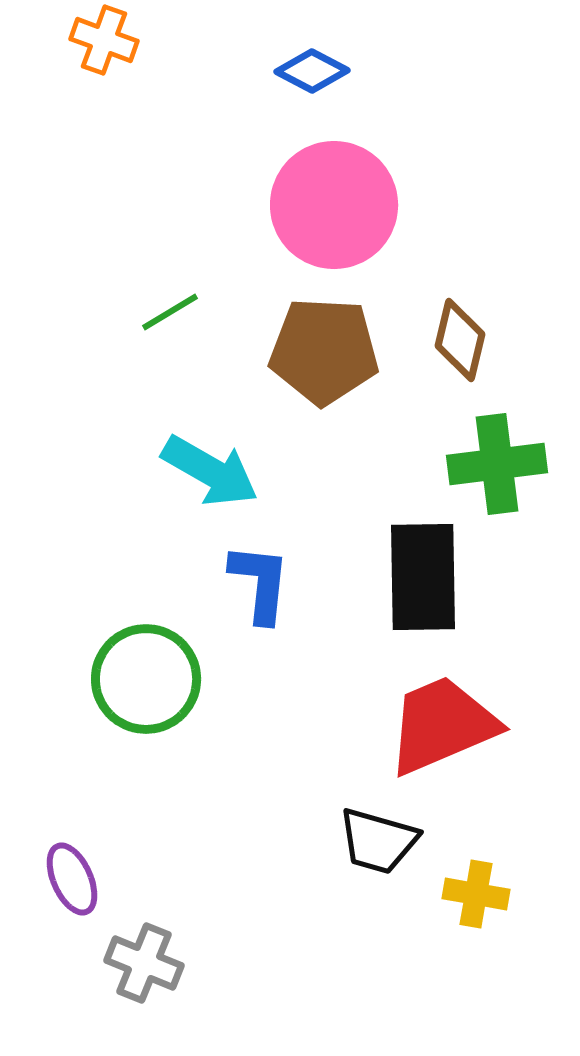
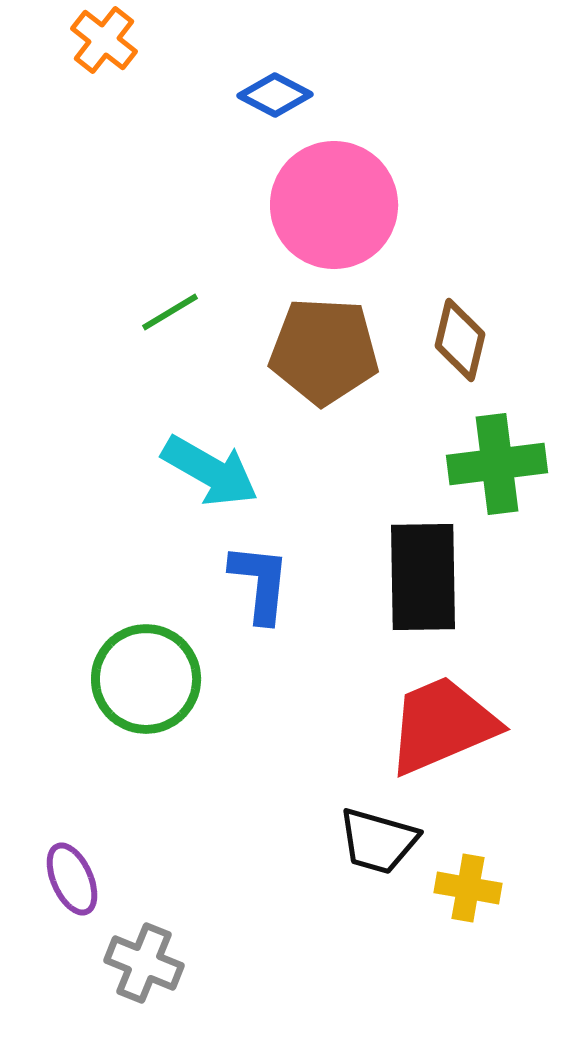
orange cross: rotated 18 degrees clockwise
blue diamond: moved 37 px left, 24 px down
yellow cross: moved 8 px left, 6 px up
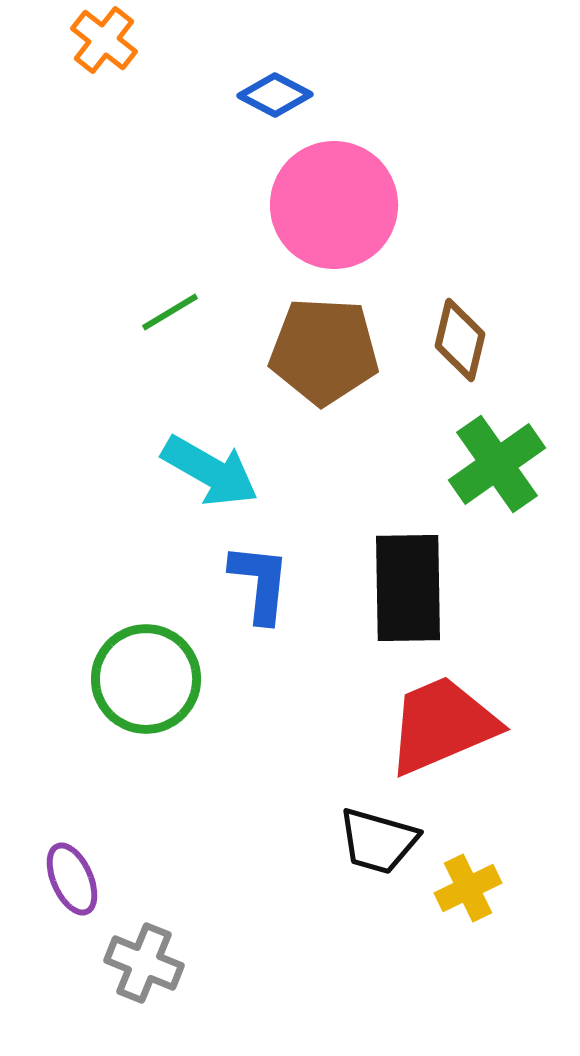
green cross: rotated 28 degrees counterclockwise
black rectangle: moved 15 px left, 11 px down
yellow cross: rotated 36 degrees counterclockwise
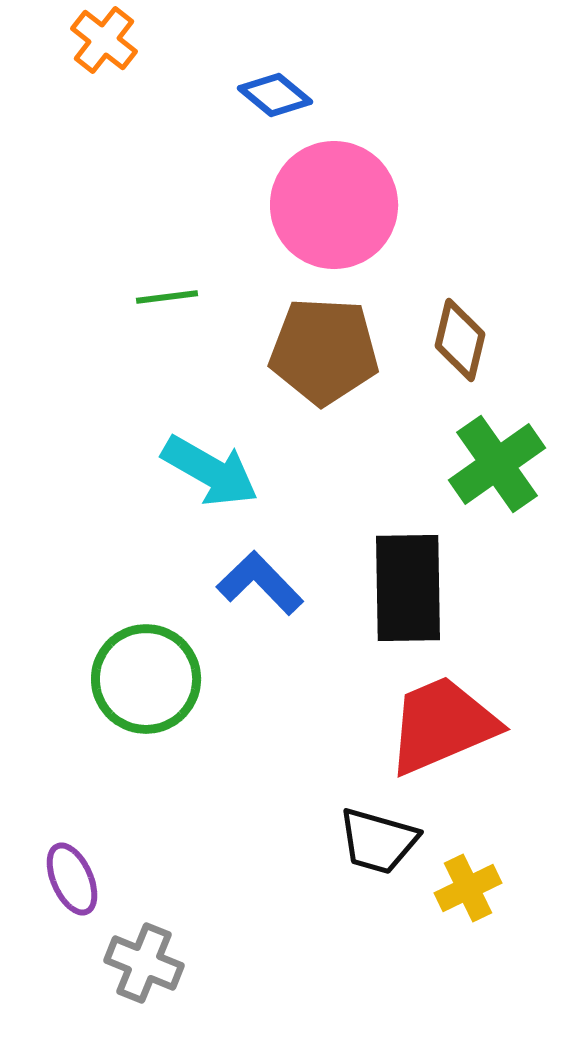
blue diamond: rotated 12 degrees clockwise
green line: moved 3 px left, 15 px up; rotated 24 degrees clockwise
blue L-shape: rotated 50 degrees counterclockwise
